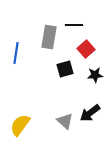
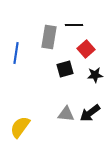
gray triangle: moved 1 px right, 7 px up; rotated 36 degrees counterclockwise
yellow semicircle: moved 2 px down
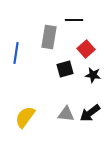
black line: moved 5 px up
black star: moved 2 px left; rotated 14 degrees clockwise
yellow semicircle: moved 5 px right, 10 px up
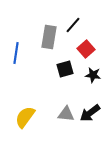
black line: moved 1 px left, 5 px down; rotated 48 degrees counterclockwise
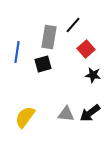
blue line: moved 1 px right, 1 px up
black square: moved 22 px left, 5 px up
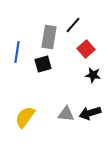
black arrow: rotated 20 degrees clockwise
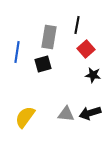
black line: moved 4 px right; rotated 30 degrees counterclockwise
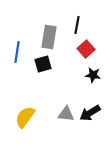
black arrow: rotated 15 degrees counterclockwise
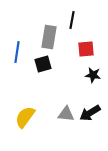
black line: moved 5 px left, 5 px up
red square: rotated 36 degrees clockwise
